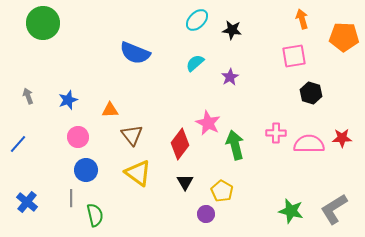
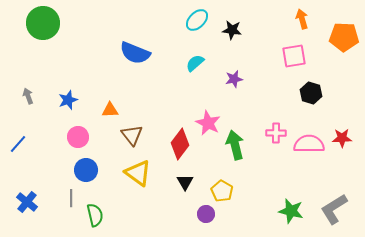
purple star: moved 4 px right, 2 px down; rotated 18 degrees clockwise
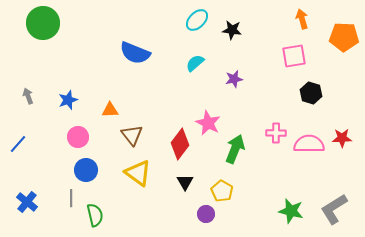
green arrow: moved 4 px down; rotated 36 degrees clockwise
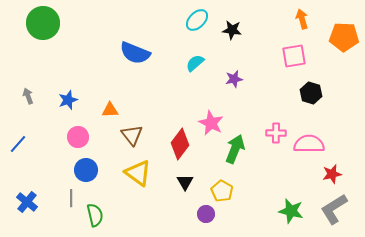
pink star: moved 3 px right
red star: moved 10 px left, 36 px down; rotated 12 degrees counterclockwise
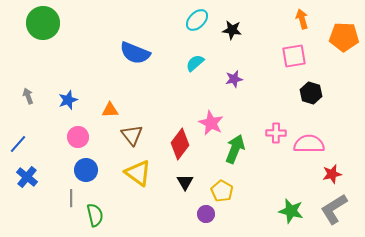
blue cross: moved 25 px up
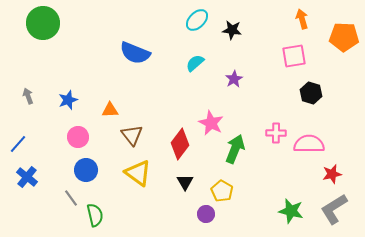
purple star: rotated 18 degrees counterclockwise
gray line: rotated 36 degrees counterclockwise
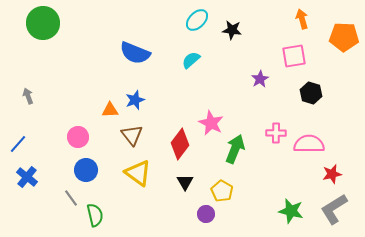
cyan semicircle: moved 4 px left, 3 px up
purple star: moved 26 px right
blue star: moved 67 px right
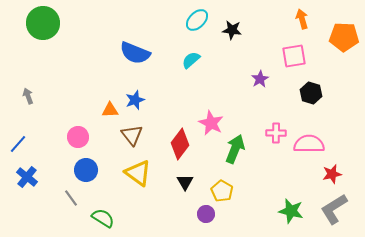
green semicircle: moved 8 px right, 3 px down; rotated 45 degrees counterclockwise
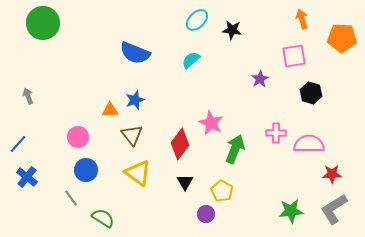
orange pentagon: moved 2 px left, 1 px down
red star: rotated 12 degrees clockwise
green star: rotated 20 degrees counterclockwise
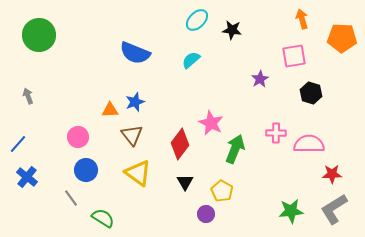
green circle: moved 4 px left, 12 px down
blue star: moved 2 px down
